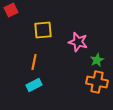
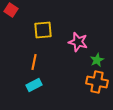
red square: rotated 32 degrees counterclockwise
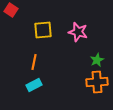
pink star: moved 10 px up
orange cross: rotated 15 degrees counterclockwise
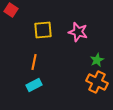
orange cross: rotated 30 degrees clockwise
